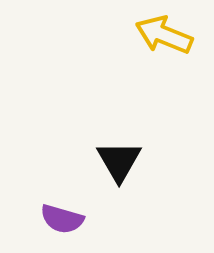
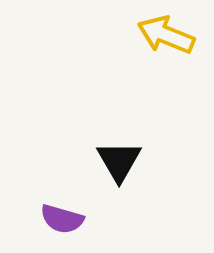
yellow arrow: moved 2 px right
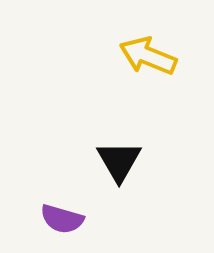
yellow arrow: moved 18 px left, 21 px down
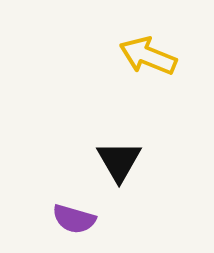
purple semicircle: moved 12 px right
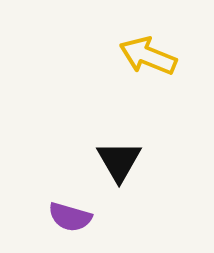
purple semicircle: moved 4 px left, 2 px up
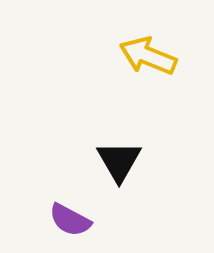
purple semicircle: moved 3 px down; rotated 12 degrees clockwise
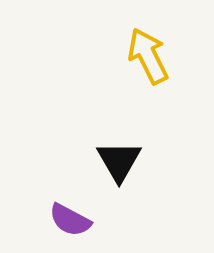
yellow arrow: rotated 42 degrees clockwise
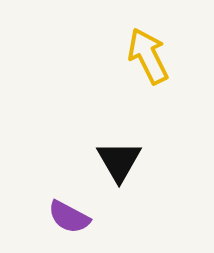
purple semicircle: moved 1 px left, 3 px up
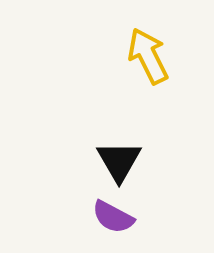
purple semicircle: moved 44 px right
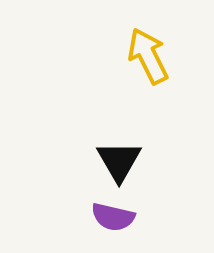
purple semicircle: rotated 15 degrees counterclockwise
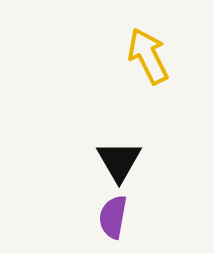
purple semicircle: rotated 87 degrees clockwise
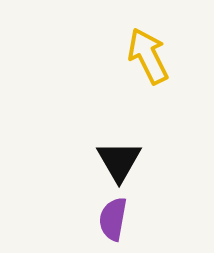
purple semicircle: moved 2 px down
